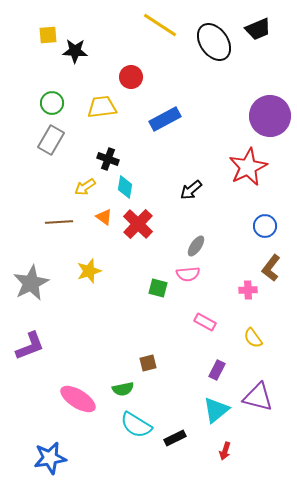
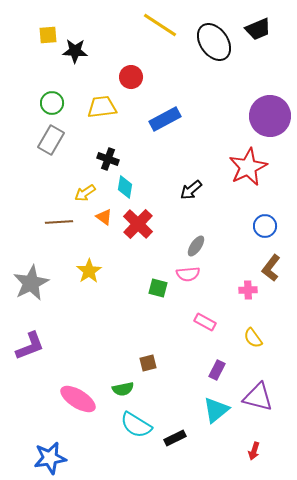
yellow arrow: moved 6 px down
yellow star: rotated 15 degrees counterclockwise
red arrow: moved 29 px right
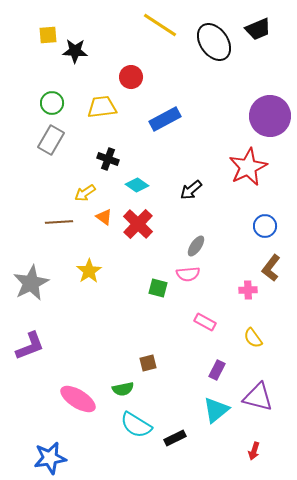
cyan diamond: moved 12 px right, 2 px up; rotated 65 degrees counterclockwise
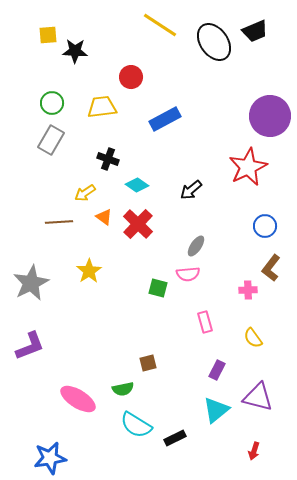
black trapezoid: moved 3 px left, 2 px down
pink rectangle: rotated 45 degrees clockwise
